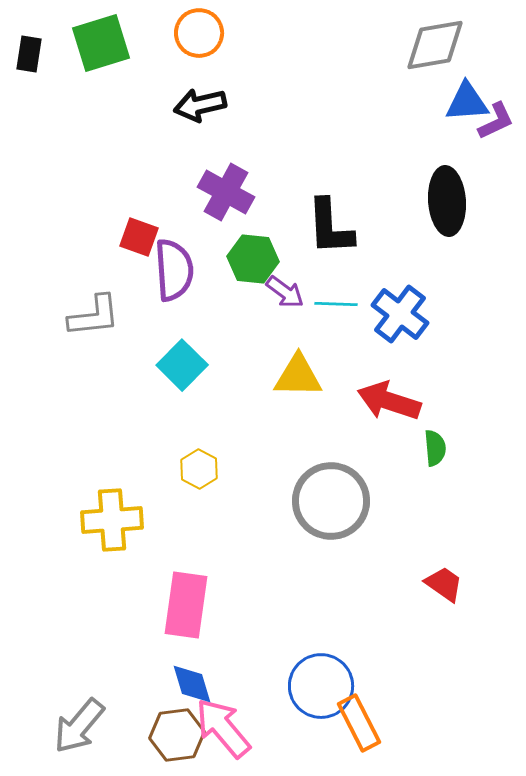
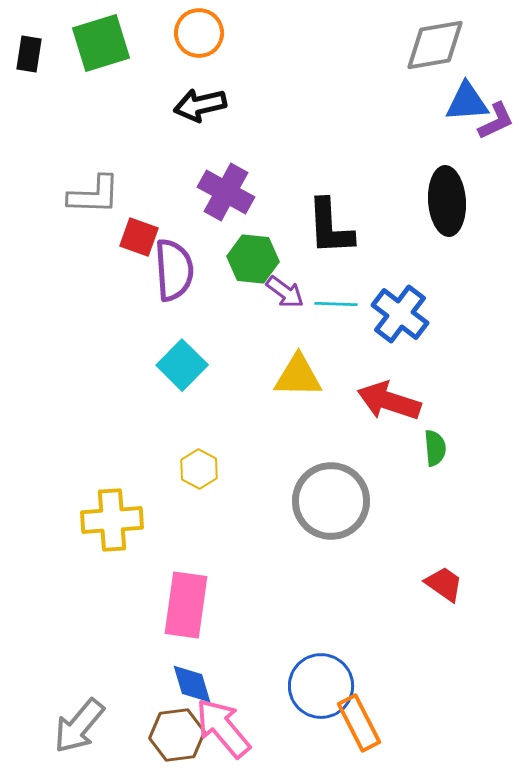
gray L-shape: moved 121 px up; rotated 8 degrees clockwise
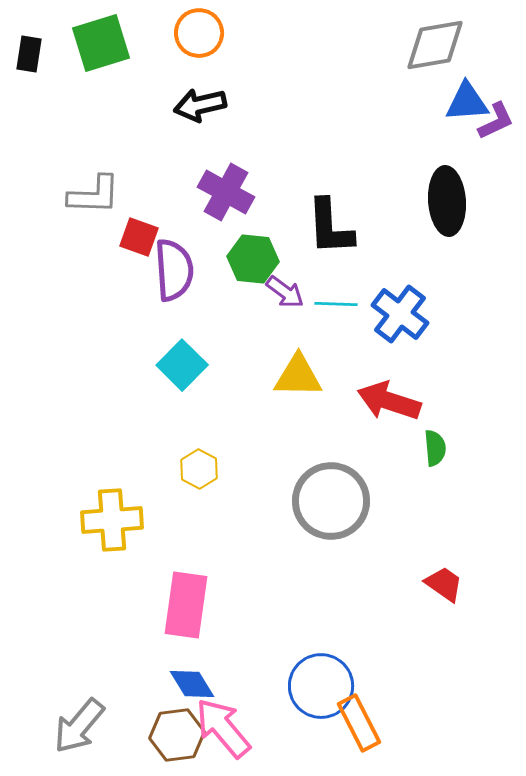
blue diamond: rotated 15 degrees counterclockwise
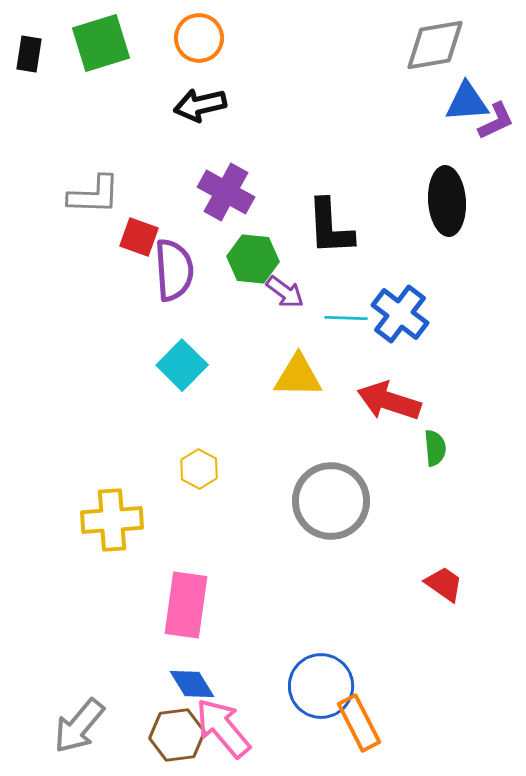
orange circle: moved 5 px down
cyan line: moved 10 px right, 14 px down
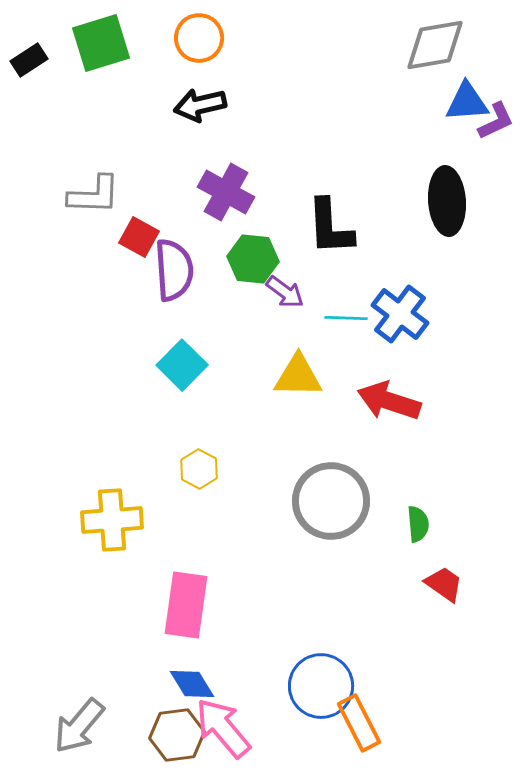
black rectangle: moved 6 px down; rotated 48 degrees clockwise
red square: rotated 9 degrees clockwise
green semicircle: moved 17 px left, 76 px down
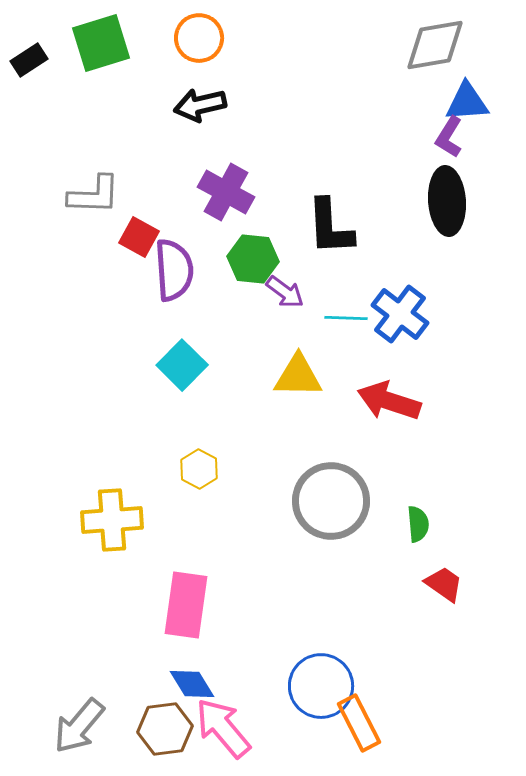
purple L-shape: moved 47 px left, 16 px down; rotated 147 degrees clockwise
brown hexagon: moved 12 px left, 6 px up
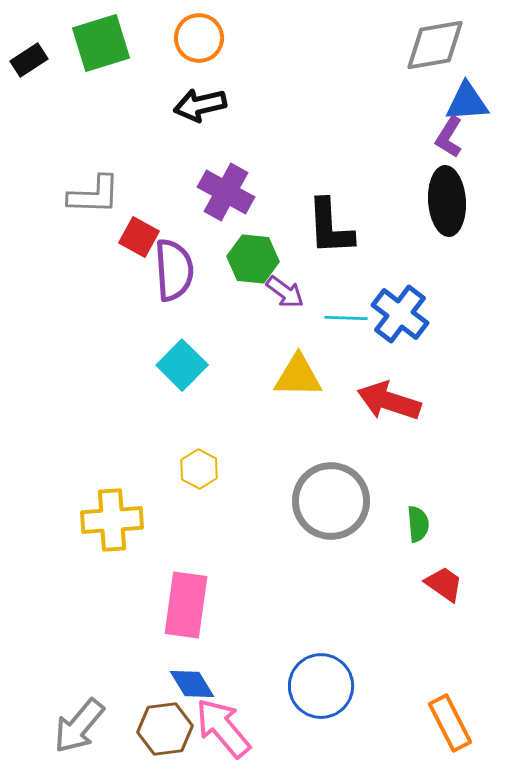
orange rectangle: moved 91 px right
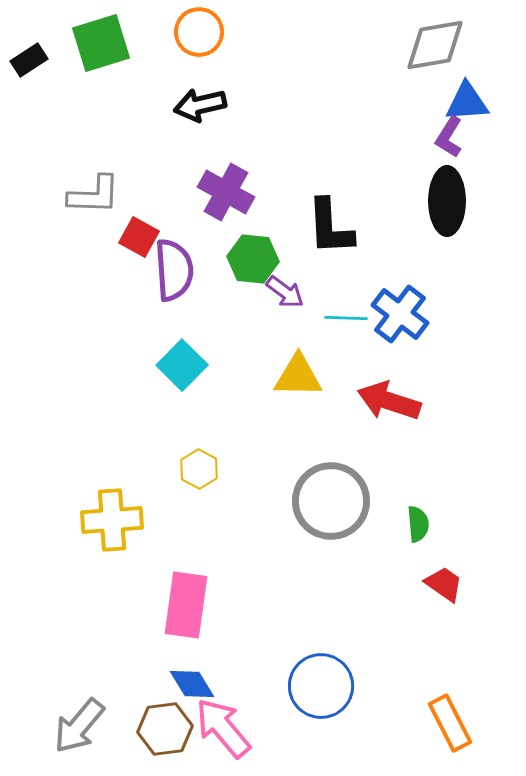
orange circle: moved 6 px up
black ellipse: rotated 4 degrees clockwise
